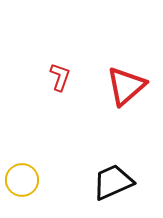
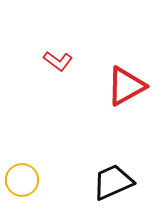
red L-shape: moved 2 px left, 16 px up; rotated 108 degrees clockwise
red triangle: rotated 12 degrees clockwise
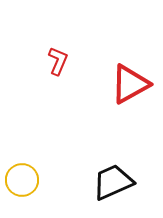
red L-shape: rotated 104 degrees counterclockwise
red triangle: moved 4 px right, 2 px up
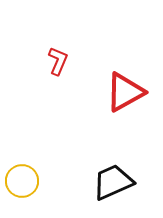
red triangle: moved 5 px left, 8 px down
yellow circle: moved 1 px down
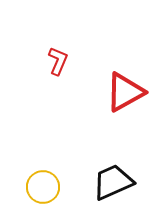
yellow circle: moved 21 px right, 6 px down
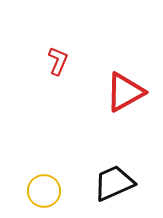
black trapezoid: moved 1 px right, 1 px down
yellow circle: moved 1 px right, 4 px down
